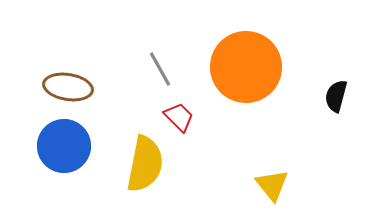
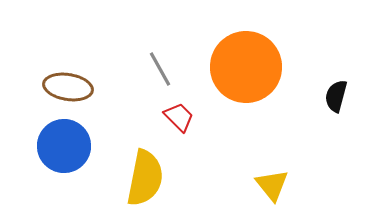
yellow semicircle: moved 14 px down
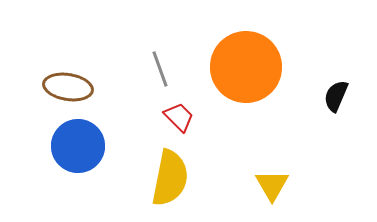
gray line: rotated 9 degrees clockwise
black semicircle: rotated 8 degrees clockwise
blue circle: moved 14 px right
yellow semicircle: moved 25 px right
yellow triangle: rotated 9 degrees clockwise
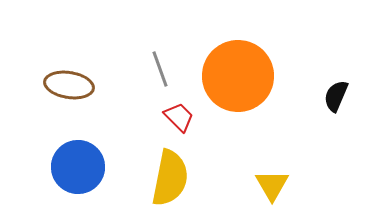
orange circle: moved 8 px left, 9 px down
brown ellipse: moved 1 px right, 2 px up
blue circle: moved 21 px down
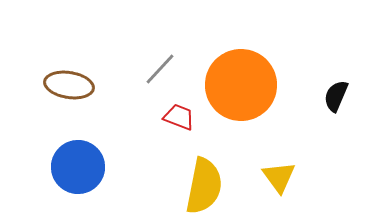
gray line: rotated 63 degrees clockwise
orange circle: moved 3 px right, 9 px down
red trapezoid: rotated 24 degrees counterclockwise
yellow semicircle: moved 34 px right, 8 px down
yellow triangle: moved 7 px right, 8 px up; rotated 6 degrees counterclockwise
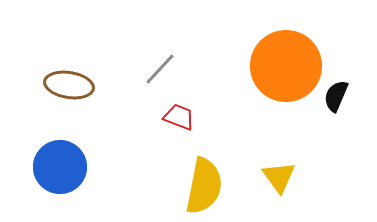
orange circle: moved 45 px right, 19 px up
blue circle: moved 18 px left
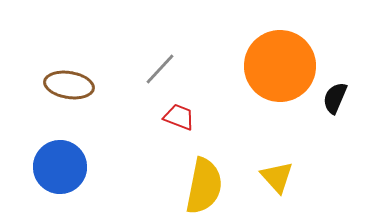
orange circle: moved 6 px left
black semicircle: moved 1 px left, 2 px down
yellow triangle: moved 2 px left; rotated 6 degrees counterclockwise
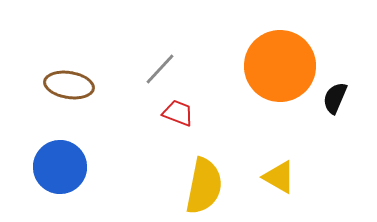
red trapezoid: moved 1 px left, 4 px up
yellow triangle: moved 2 px right; rotated 18 degrees counterclockwise
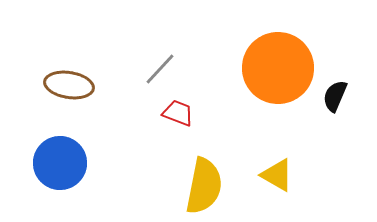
orange circle: moved 2 px left, 2 px down
black semicircle: moved 2 px up
blue circle: moved 4 px up
yellow triangle: moved 2 px left, 2 px up
